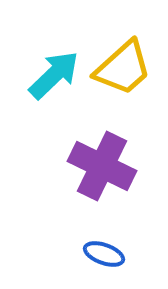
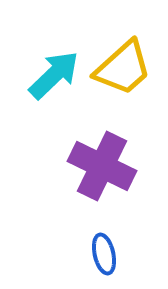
blue ellipse: rotated 57 degrees clockwise
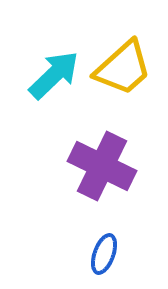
blue ellipse: rotated 33 degrees clockwise
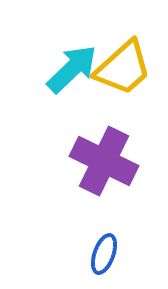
cyan arrow: moved 18 px right, 6 px up
purple cross: moved 2 px right, 5 px up
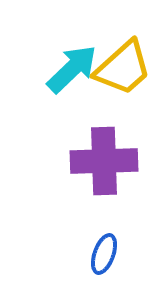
purple cross: rotated 28 degrees counterclockwise
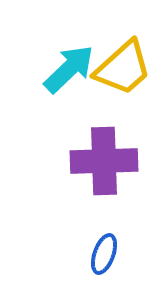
cyan arrow: moved 3 px left
